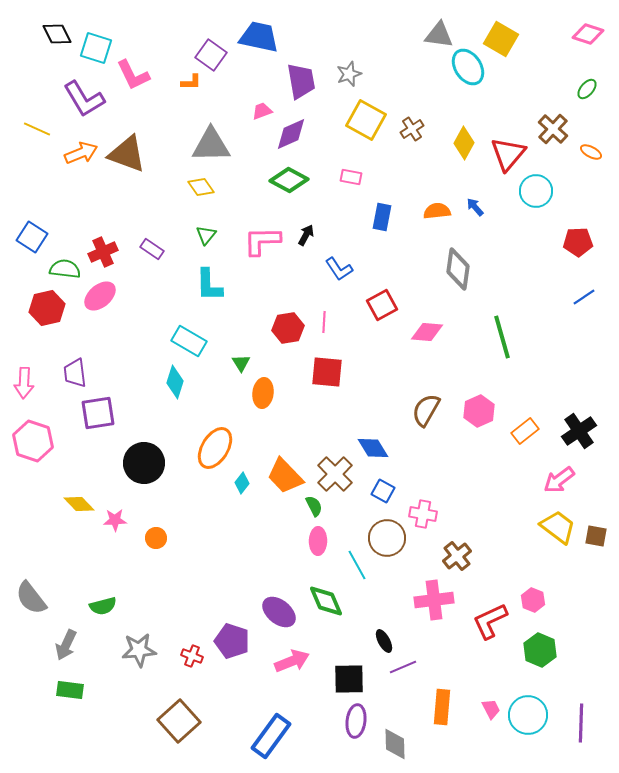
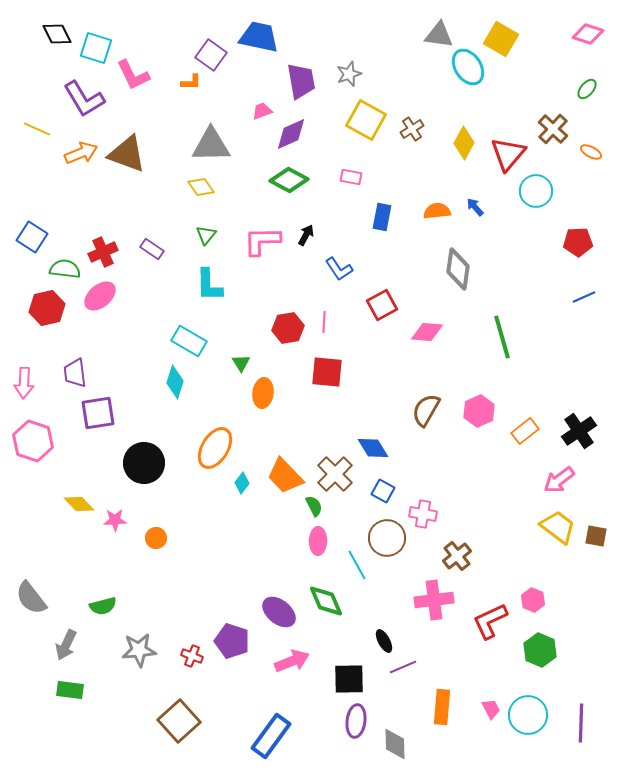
blue line at (584, 297): rotated 10 degrees clockwise
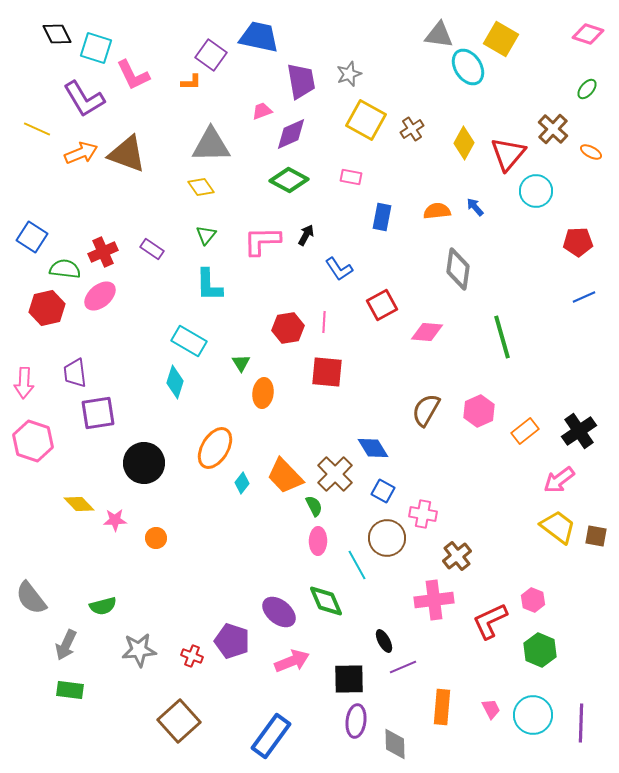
cyan circle at (528, 715): moved 5 px right
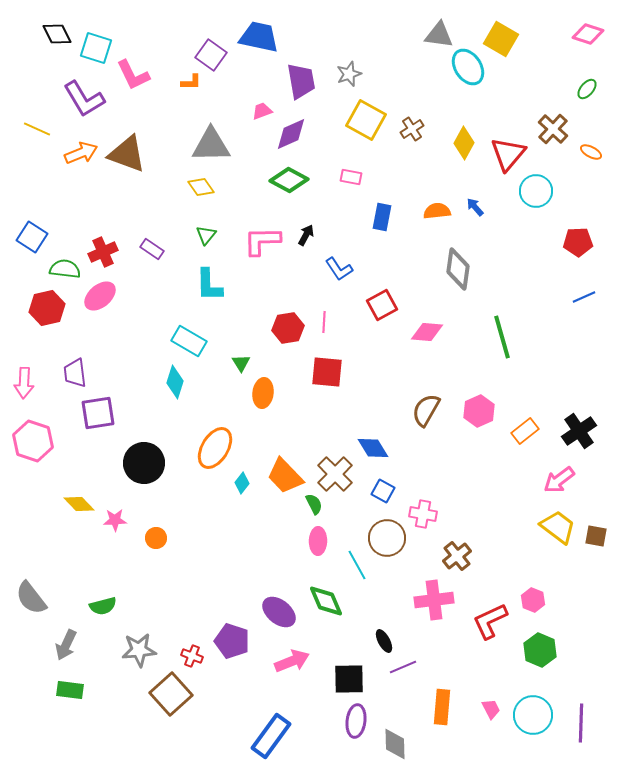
green semicircle at (314, 506): moved 2 px up
brown square at (179, 721): moved 8 px left, 27 px up
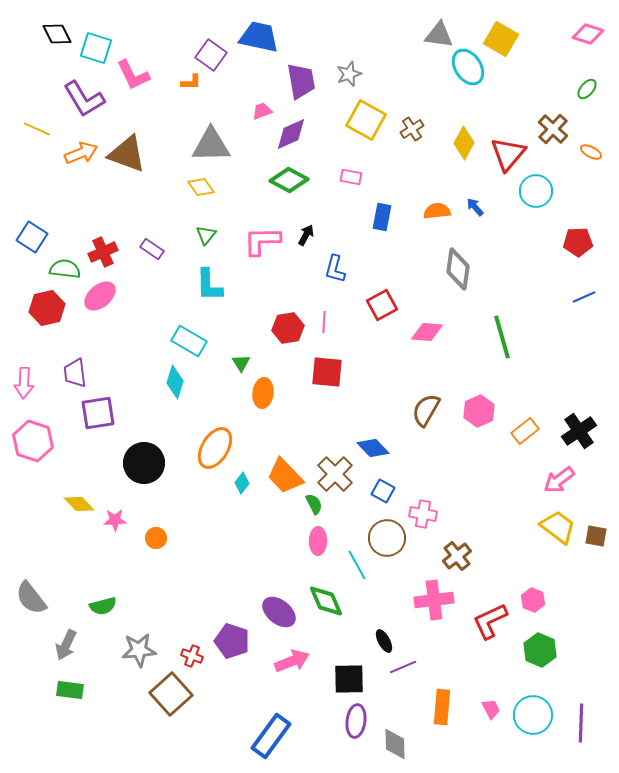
blue L-shape at (339, 269): moved 4 px left; rotated 48 degrees clockwise
blue diamond at (373, 448): rotated 12 degrees counterclockwise
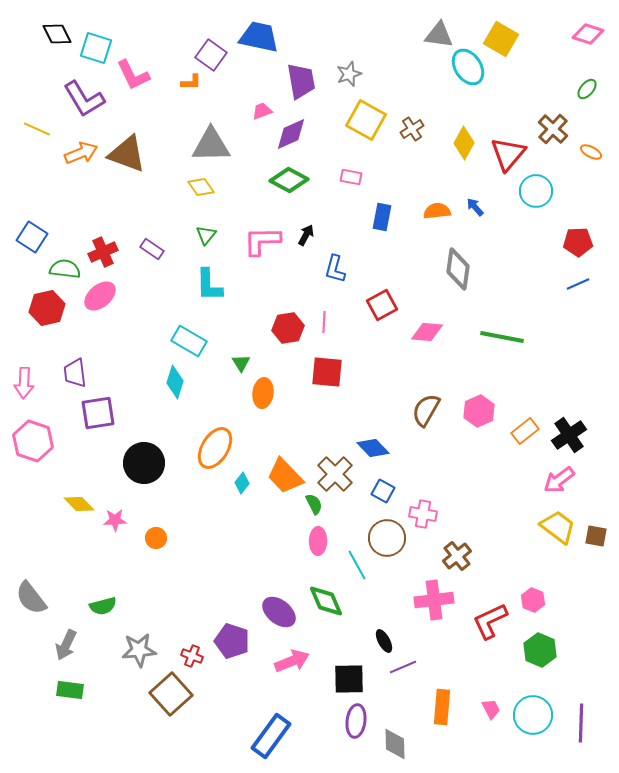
blue line at (584, 297): moved 6 px left, 13 px up
green line at (502, 337): rotated 63 degrees counterclockwise
black cross at (579, 431): moved 10 px left, 4 px down
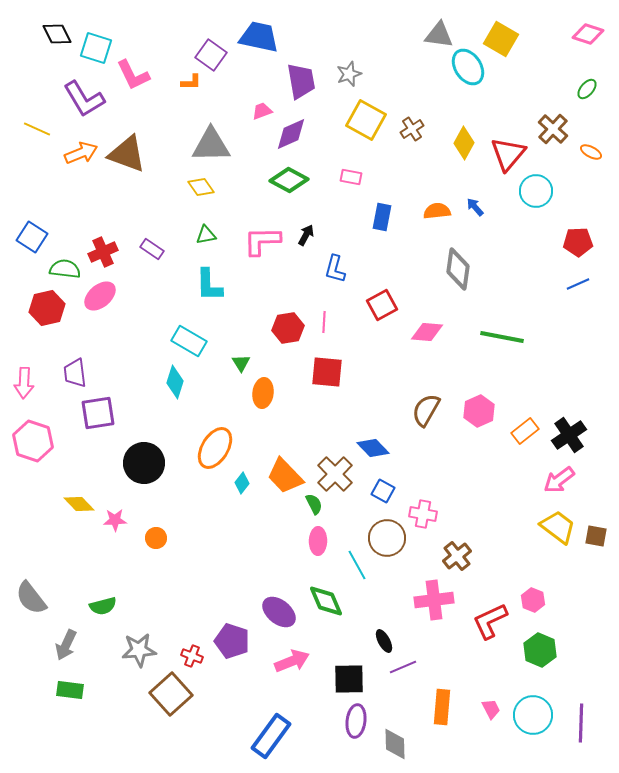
green triangle at (206, 235): rotated 40 degrees clockwise
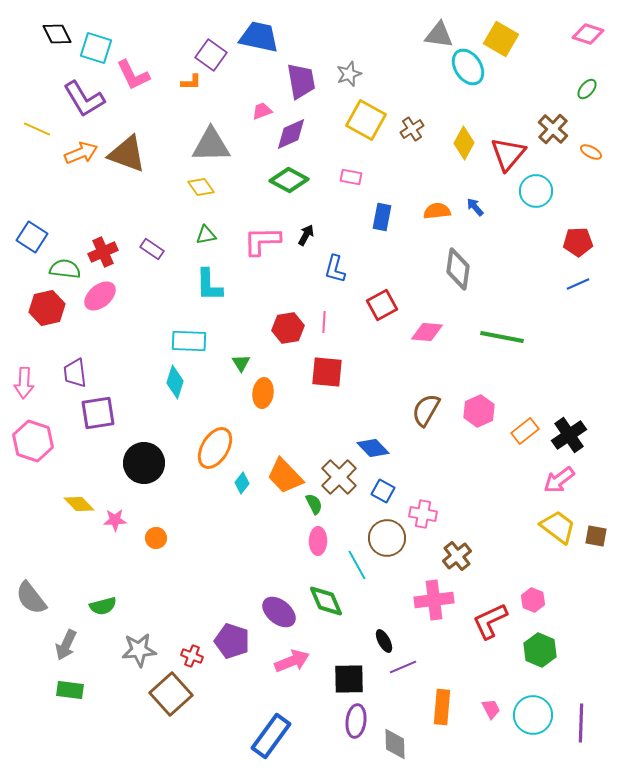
cyan rectangle at (189, 341): rotated 28 degrees counterclockwise
brown cross at (335, 474): moved 4 px right, 3 px down
